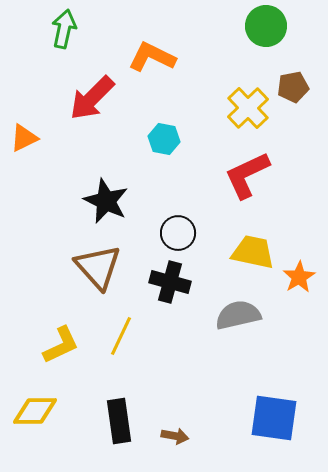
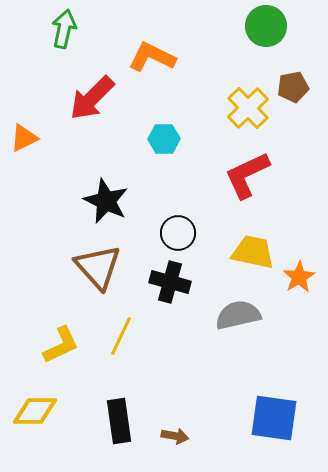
cyan hexagon: rotated 12 degrees counterclockwise
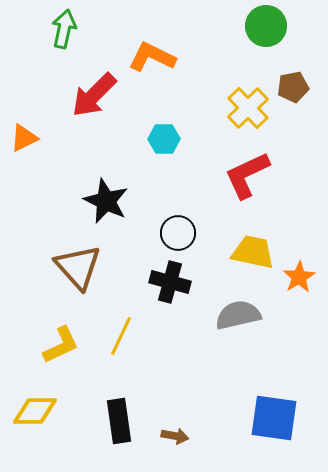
red arrow: moved 2 px right, 3 px up
brown triangle: moved 20 px left
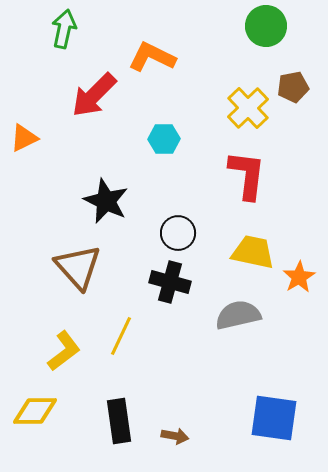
red L-shape: rotated 122 degrees clockwise
yellow L-shape: moved 3 px right, 6 px down; rotated 12 degrees counterclockwise
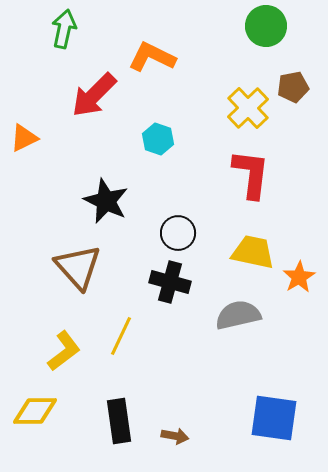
cyan hexagon: moved 6 px left; rotated 20 degrees clockwise
red L-shape: moved 4 px right, 1 px up
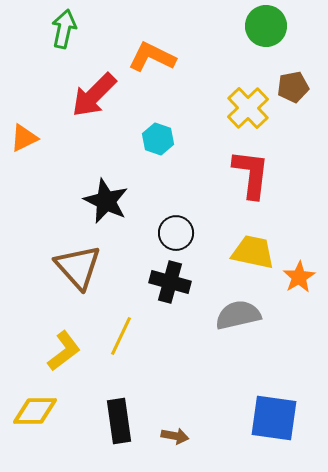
black circle: moved 2 px left
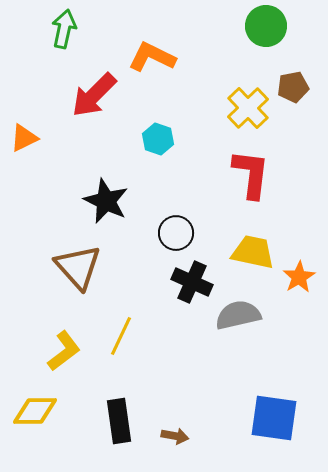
black cross: moved 22 px right; rotated 9 degrees clockwise
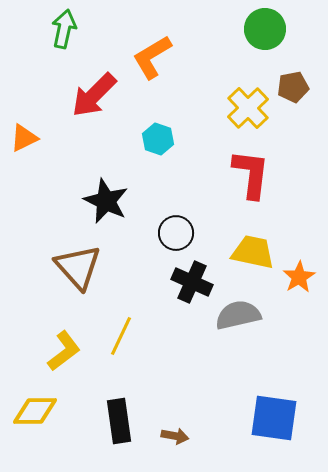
green circle: moved 1 px left, 3 px down
orange L-shape: rotated 57 degrees counterclockwise
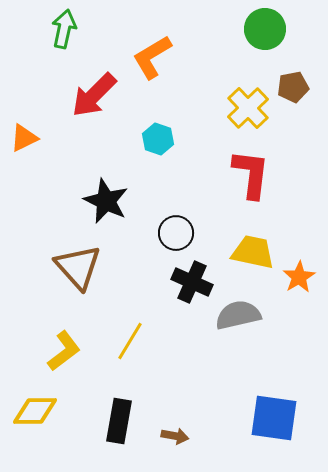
yellow line: moved 9 px right, 5 px down; rotated 6 degrees clockwise
black rectangle: rotated 18 degrees clockwise
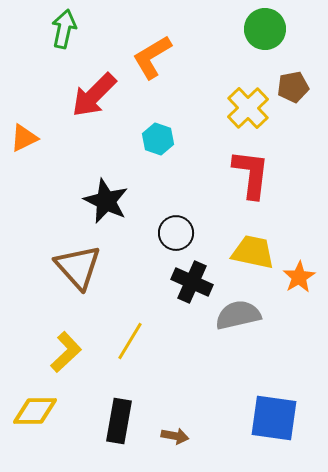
yellow L-shape: moved 2 px right, 1 px down; rotated 6 degrees counterclockwise
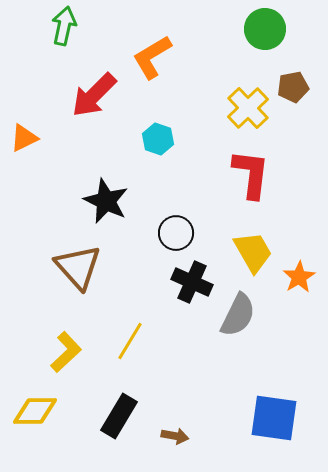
green arrow: moved 3 px up
yellow trapezoid: rotated 48 degrees clockwise
gray semicircle: rotated 129 degrees clockwise
black rectangle: moved 5 px up; rotated 21 degrees clockwise
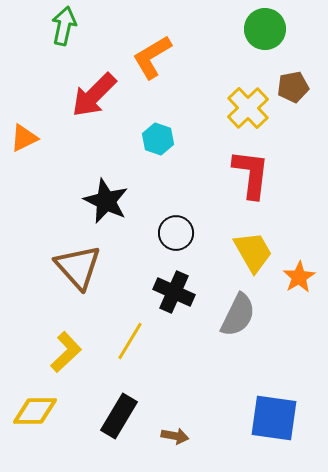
black cross: moved 18 px left, 10 px down
